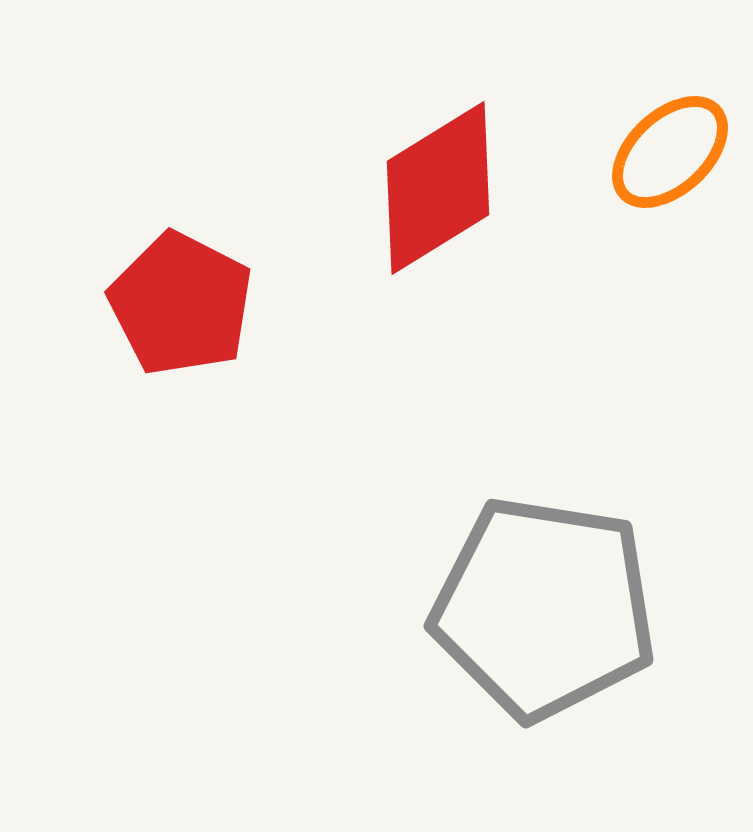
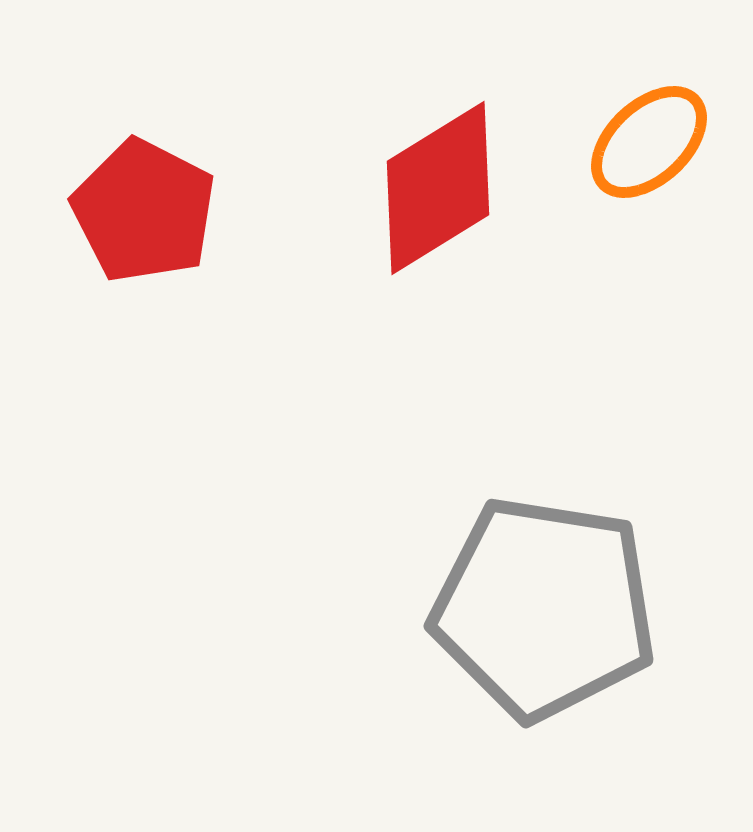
orange ellipse: moved 21 px left, 10 px up
red pentagon: moved 37 px left, 93 px up
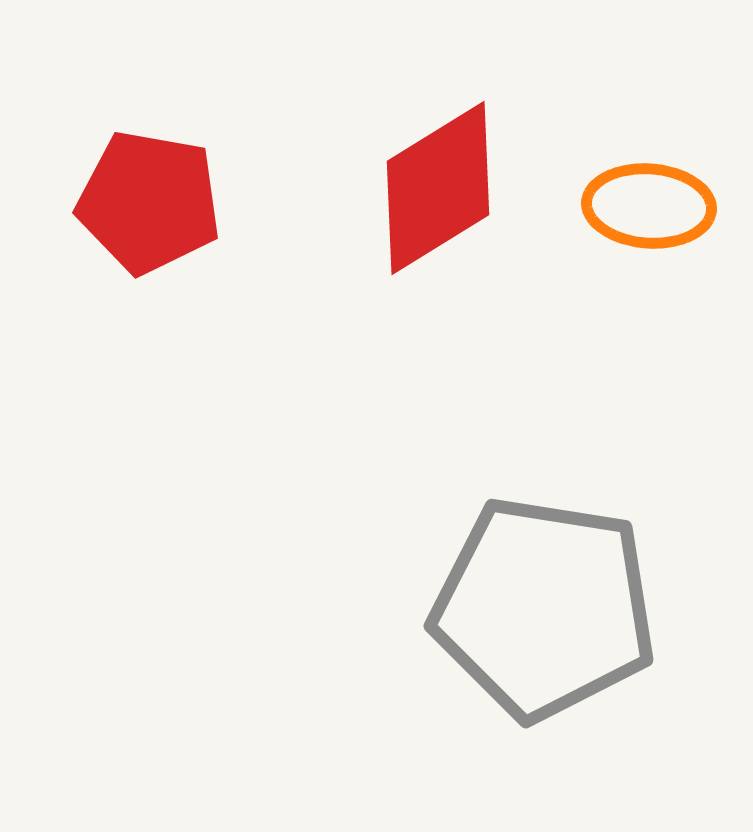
orange ellipse: moved 64 px down; rotated 47 degrees clockwise
red pentagon: moved 5 px right, 9 px up; rotated 17 degrees counterclockwise
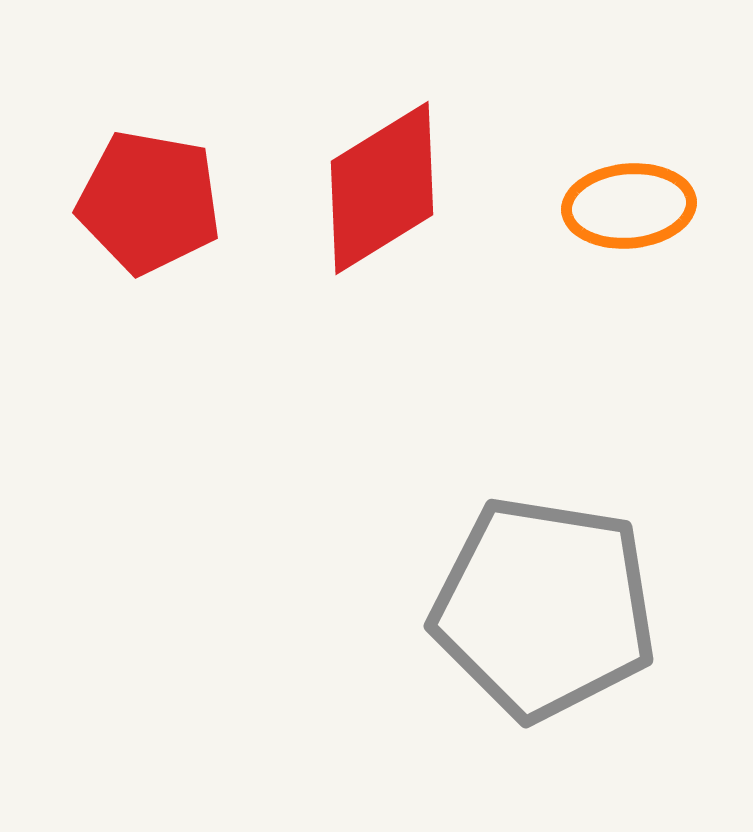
red diamond: moved 56 px left
orange ellipse: moved 20 px left; rotated 9 degrees counterclockwise
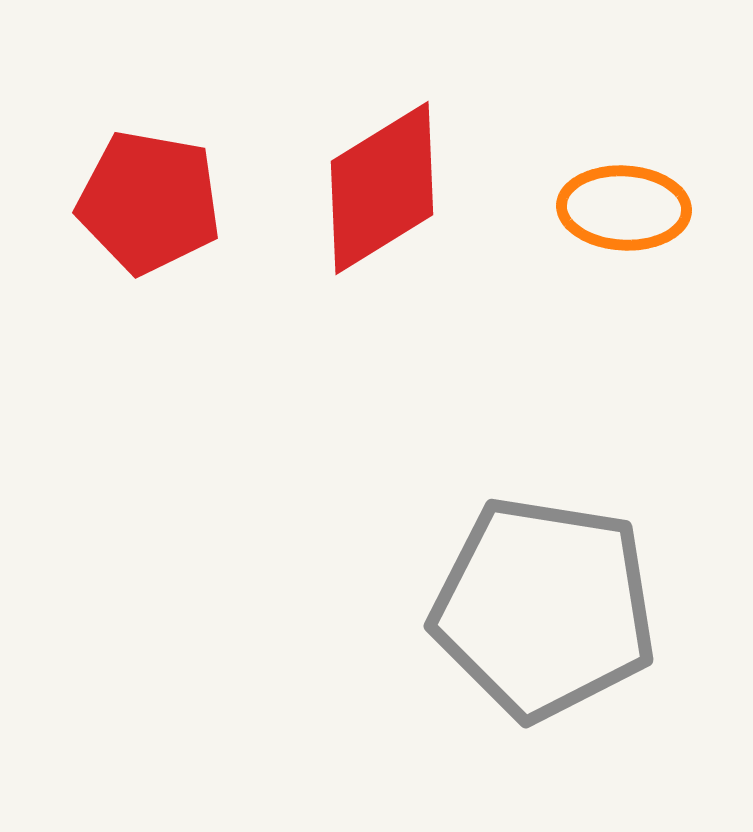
orange ellipse: moved 5 px left, 2 px down; rotated 8 degrees clockwise
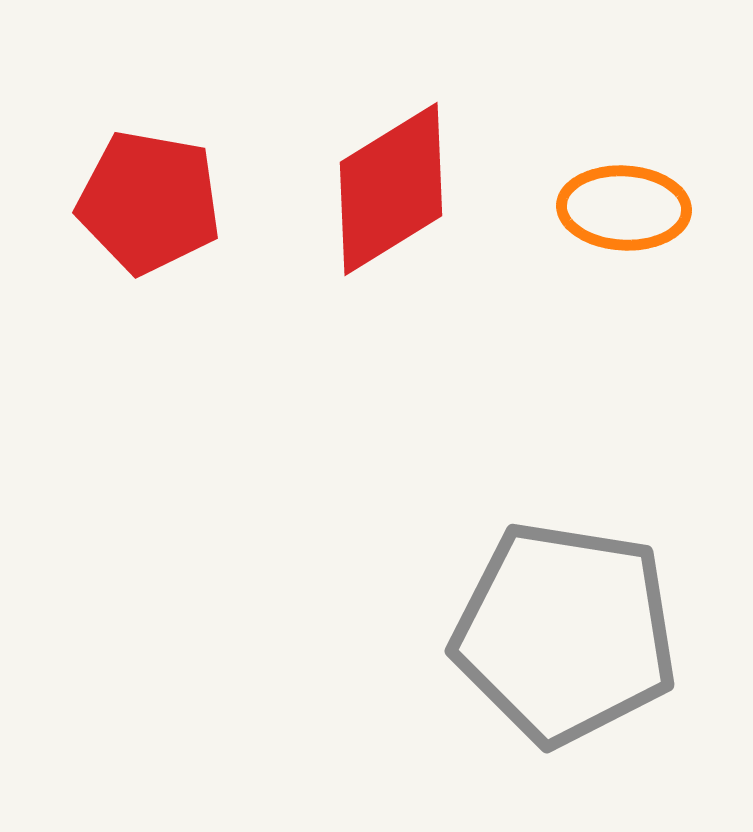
red diamond: moved 9 px right, 1 px down
gray pentagon: moved 21 px right, 25 px down
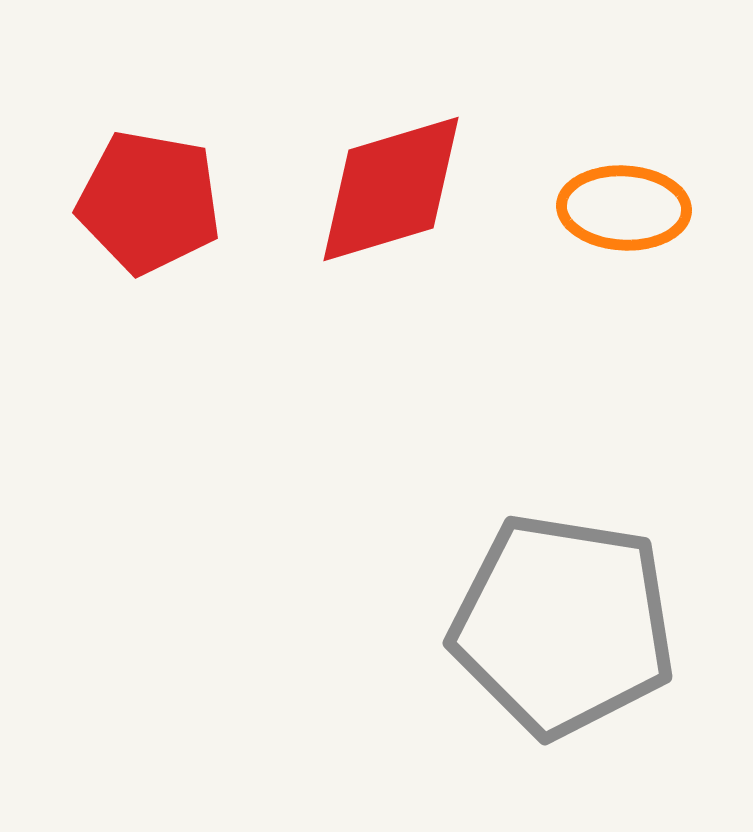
red diamond: rotated 15 degrees clockwise
gray pentagon: moved 2 px left, 8 px up
